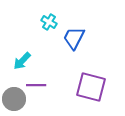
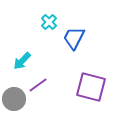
cyan cross: rotated 14 degrees clockwise
purple line: moved 2 px right; rotated 36 degrees counterclockwise
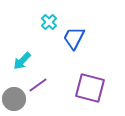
purple square: moved 1 px left, 1 px down
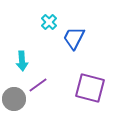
cyan arrow: rotated 48 degrees counterclockwise
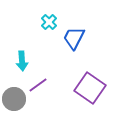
purple square: rotated 20 degrees clockwise
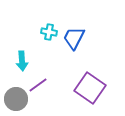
cyan cross: moved 10 px down; rotated 35 degrees counterclockwise
gray circle: moved 2 px right
